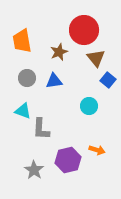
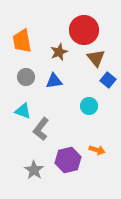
gray circle: moved 1 px left, 1 px up
gray L-shape: rotated 35 degrees clockwise
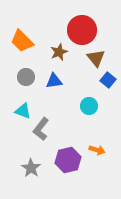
red circle: moved 2 px left
orange trapezoid: rotated 35 degrees counterclockwise
gray star: moved 3 px left, 2 px up
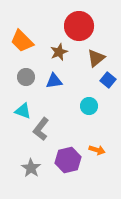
red circle: moved 3 px left, 4 px up
brown triangle: rotated 30 degrees clockwise
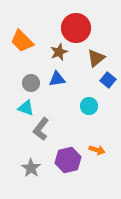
red circle: moved 3 px left, 2 px down
gray circle: moved 5 px right, 6 px down
blue triangle: moved 3 px right, 2 px up
cyan triangle: moved 3 px right, 3 px up
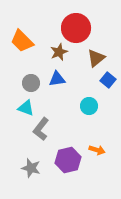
gray star: rotated 18 degrees counterclockwise
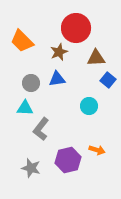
brown triangle: rotated 36 degrees clockwise
cyan triangle: moved 1 px left; rotated 18 degrees counterclockwise
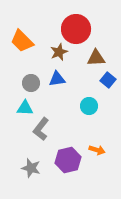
red circle: moved 1 px down
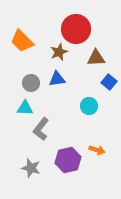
blue square: moved 1 px right, 2 px down
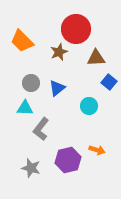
blue triangle: moved 9 px down; rotated 30 degrees counterclockwise
